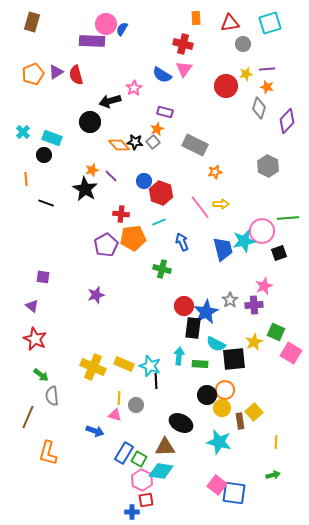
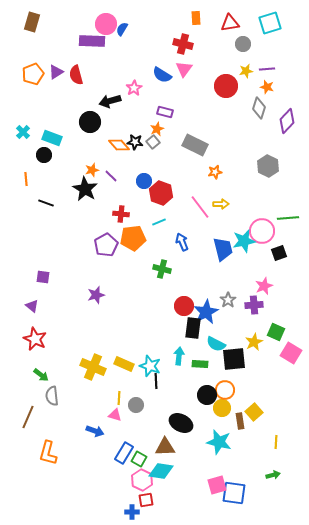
yellow star at (246, 74): moved 3 px up
gray star at (230, 300): moved 2 px left
pink square at (217, 485): rotated 36 degrees clockwise
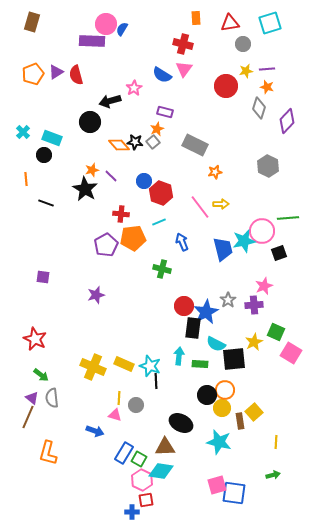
purple triangle at (32, 306): moved 92 px down
gray semicircle at (52, 396): moved 2 px down
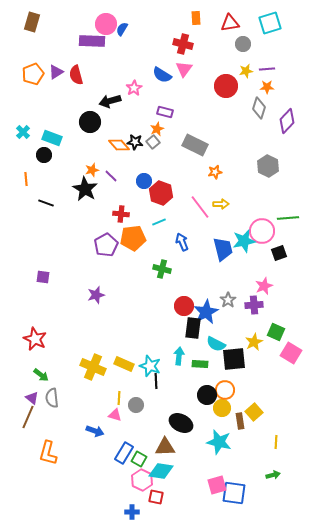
orange star at (267, 87): rotated 16 degrees counterclockwise
red square at (146, 500): moved 10 px right, 3 px up; rotated 21 degrees clockwise
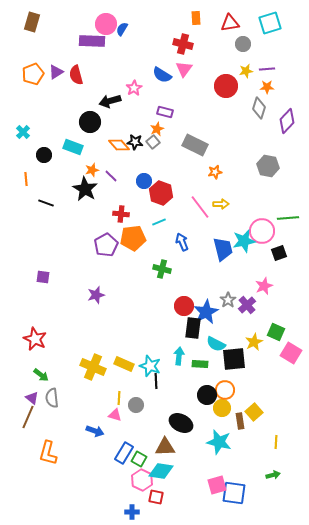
cyan rectangle at (52, 138): moved 21 px right, 9 px down
gray hexagon at (268, 166): rotated 15 degrees counterclockwise
purple cross at (254, 305): moved 7 px left; rotated 36 degrees counterclockwise
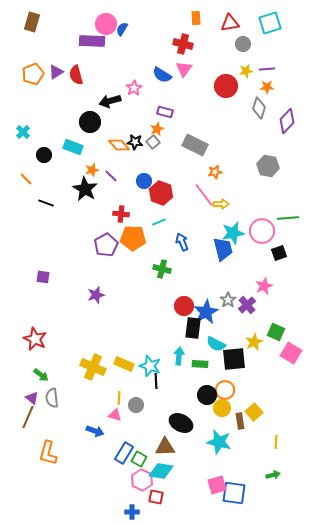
orange line at (26, 179): rotated 40 degrees counterclockwise
pink line at (200, 207): moved 4 px right, 12 px up
orange pentagon at (133, 238): rotated 10 degrees clockwise
cyan star at (244, 241): moved 11 px left, 8 px up
